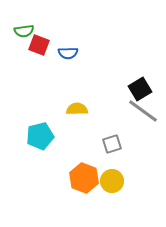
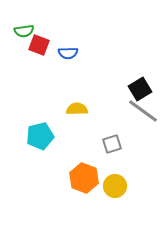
yellow circle: moved 3 px right, 5 px down
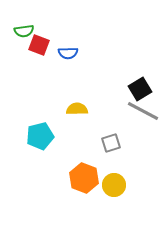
gray line: rotated 8 degrees counterclockwise
gray square: moved 1 px left, 1 px up
yellow circle: moved 1 px left, 1 px up
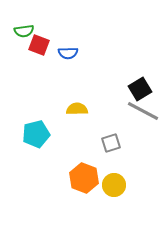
cyan pentagon: moved 4 px left, 2 px up
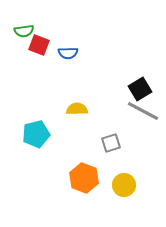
yellow circle: moved 10 px right
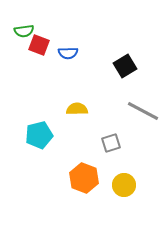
black square: moved 15 px left, 23 px up
cyan pentagon: moved 3 px right, 1 px down
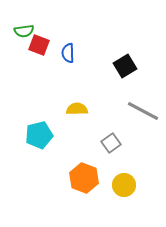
blue semicircle: rotated 90 degrees clockwise
gray square: rotated 18 degrees counterclockwise
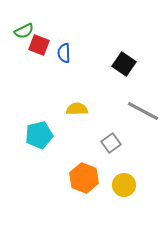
green semicircle: rotated 18 degrees counterclockwise
blue semicircle: moved 4 px left
black square: moved 1 px left, 2 px up; rotated 25 degrees counterclockwise
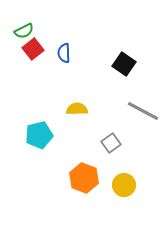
red square: moved 6 px left, 4 px down; rotated 30 degrees clockwise
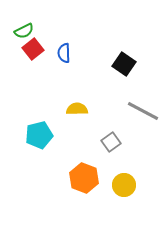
gray square: moved 1 px up
